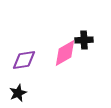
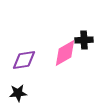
black star: rotated 18 degrees clockwise
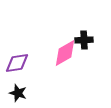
purple diamond: moved 7 px left, 3 px down
black star: rotated 24 degrees clockwise
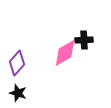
purple diamond: rotated 40 degrees counterclockwise
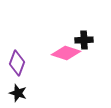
pink diamond: moved 1 px right; rotated 48 degrees clockwise
purple diamond: rotated 20 degrees counterclockwise
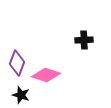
pink diamond: moved 20 px left, 22 px down
black star: moved 3 px right, 2 px down
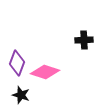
pink diamond: moved 1 px left, 3 px up
